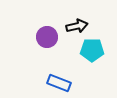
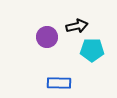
blue rectangle: rotated 20 degrees counterclockwise
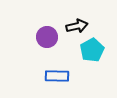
cyan pentagon: rotated 30 degrees counterclockwise
blue rectangle: moved 2 px left, 7 px up
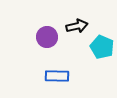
cyan pentagon: moved 10 px right, 3 px up; rotated 20 degrees counterclockwise
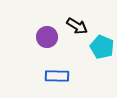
black arrow: rotated 45 degrees clockwise
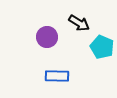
black arrow: moved 2 px right, 3 px up
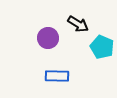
black arrow: moved 1 px left, 1 px down
purple circle: moved 1 px right, 1 px down
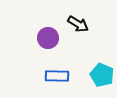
cyan pentagon: moved 28 px down
